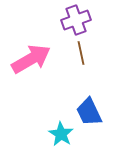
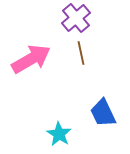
purple cross: moved 2 px up; rotated 20 degrees counterclockwise
blue trapezoid: moved 14 px right, 1 px down
cyan star: moved 2 px left
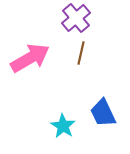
brown line: rotated 25 degrees clockwise
pink arrow: moved 1 px left, 1 px up
cyan star: moved 4 px right, 8 px up
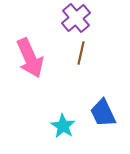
pink arrow: rotated 96 degrees clockwise
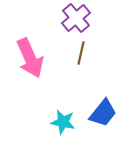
blue trapezoid: rotated 116 degrees counterclockwise
cyan star: moved 4 px up; rotated 20 degrees counterclockwise
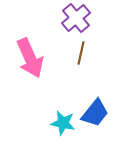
blue trapezoid: moved 8 px left
cyan star: moved 1 px down
